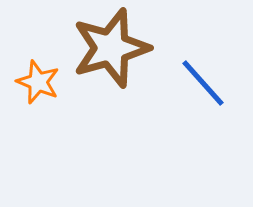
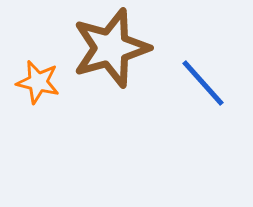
orange star: rotated 9 degrees counterclockwise
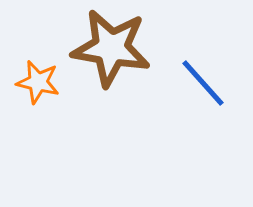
brown star: rotated 26 degrees clockwise
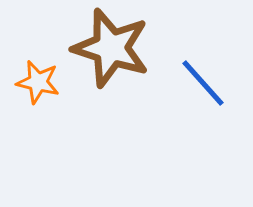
brown star: rotated 8 degrees clockwise
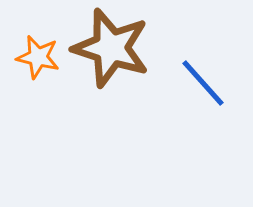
orange star: moved 25 px up
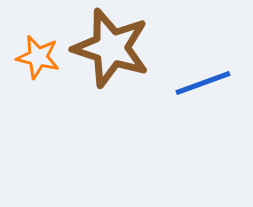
blue line: rotated 68 degrees counterclockwise
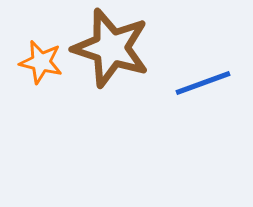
orange star: moved 3 px right, 5 px down
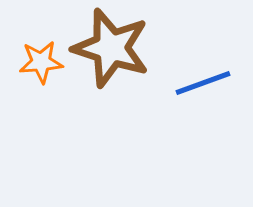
orange star: rotated 18 degrees counterclockwise
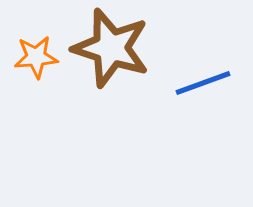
orange star: moved 5 px left, 5 px up
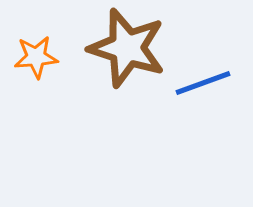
brown star: moved 16 px right
